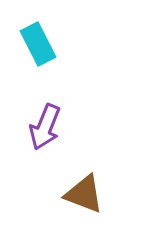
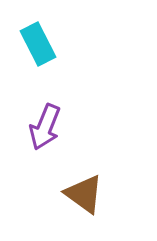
brown triangle: rotated 15 degrees clockwise
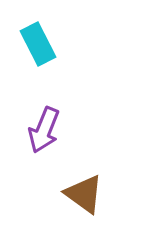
purple arrow: moved 1 px left, 3 px down
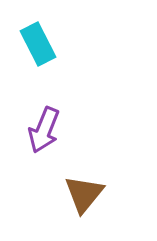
brown triangle: rotated 33 degrees clockwise
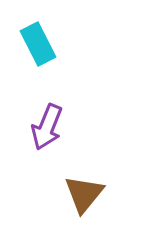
purple arrow: moved 3 px right, 3 px up
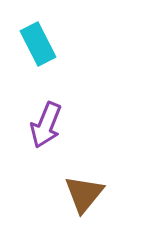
purple arrow: moved 1 px left, 2 px up
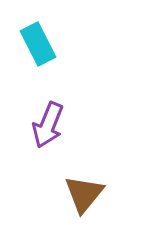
purple arrow: moved 2 px right
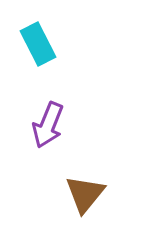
brown triangle: moved 1 px right
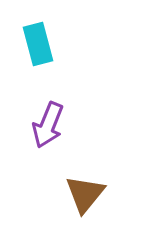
cyan rectangle: rotated 12 degrees clockwise
